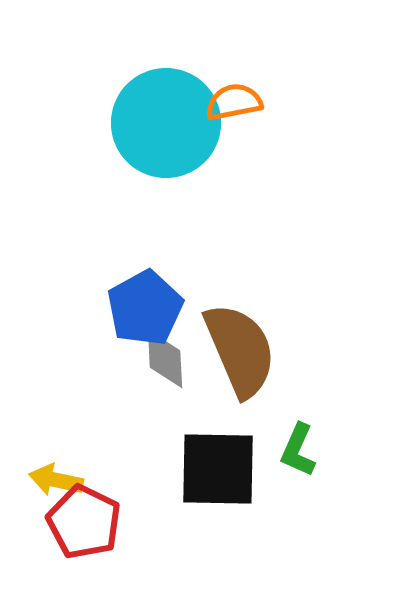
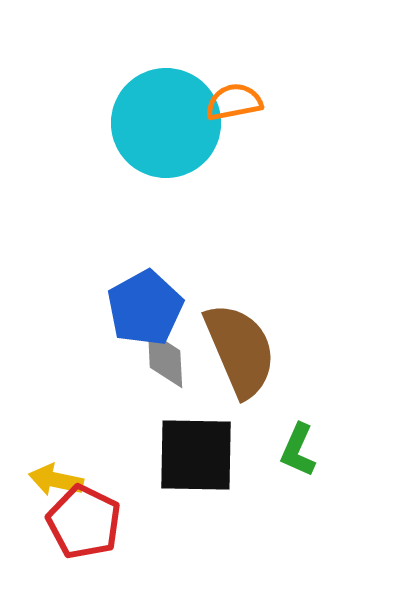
black square: moved 22 px left, 14 px up
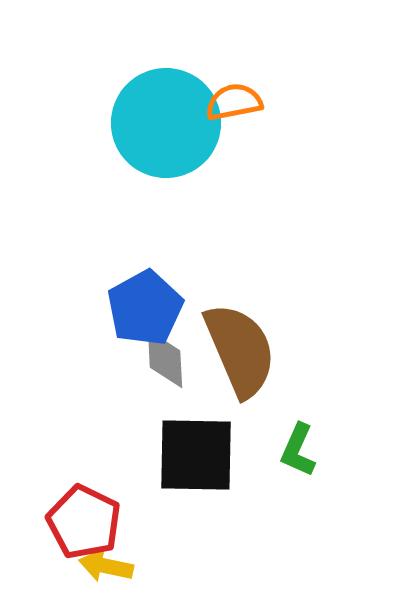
yellow arrow: moved 50 px right, 86 px down
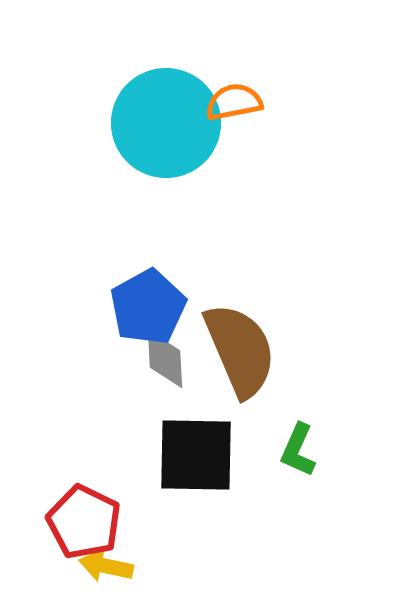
blue pentagon: moved 3 px right, 1 px up
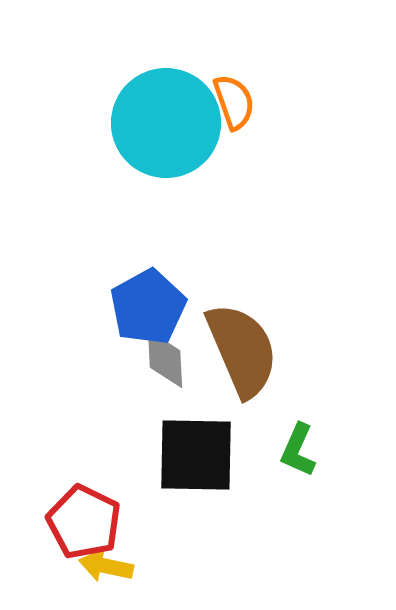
orange semicircle: rotated 82 degrees clockwise
brown semicircle: moved 2 px right
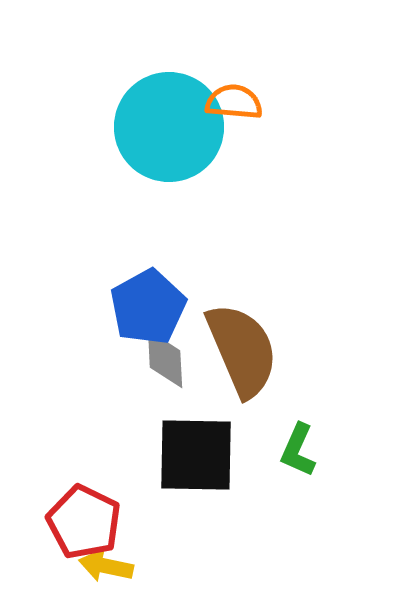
orange semicircle: rotated 66 degrees counterclockwise
cyan circle: moved 3 px right, 4 px down
